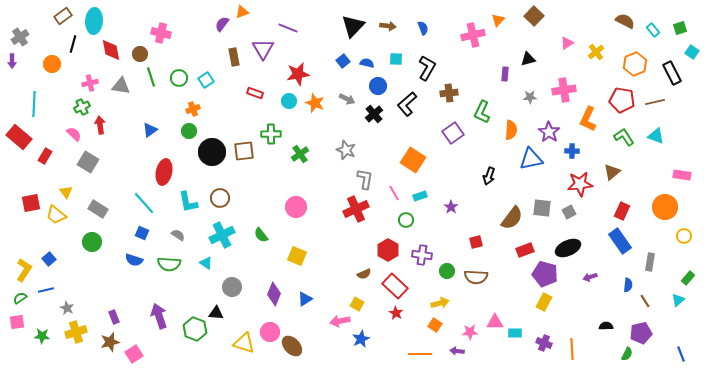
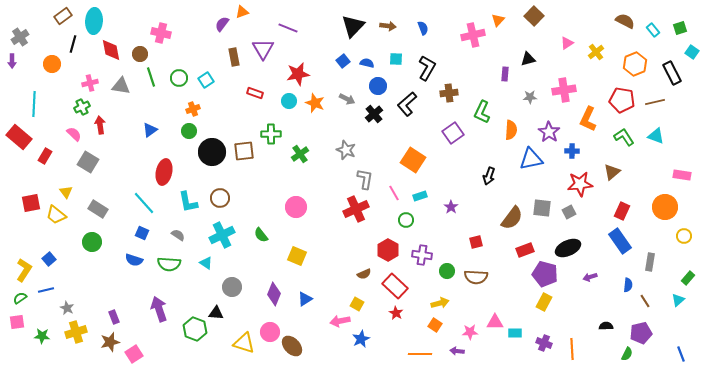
purple arrow at (159, 316): moved 7 px up
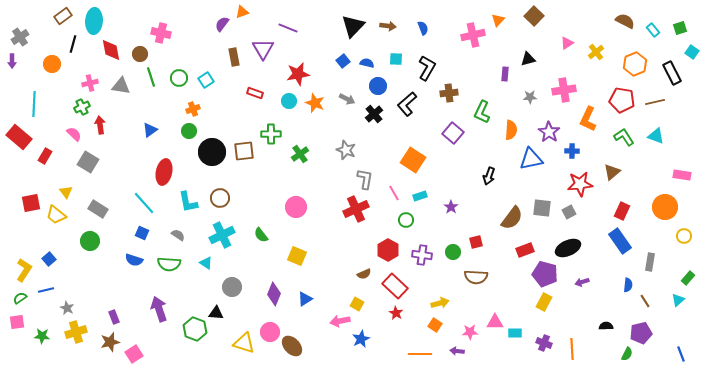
purple square at (453, 133): rotated 15 degrees counterclockwise
green circle at (92, 242): moved 2 px left, 1 px up
green circle at (447, 271): moved 6 px right, 19 px up
purple arrow at (590, 277): moved 8 px left, 5 px down
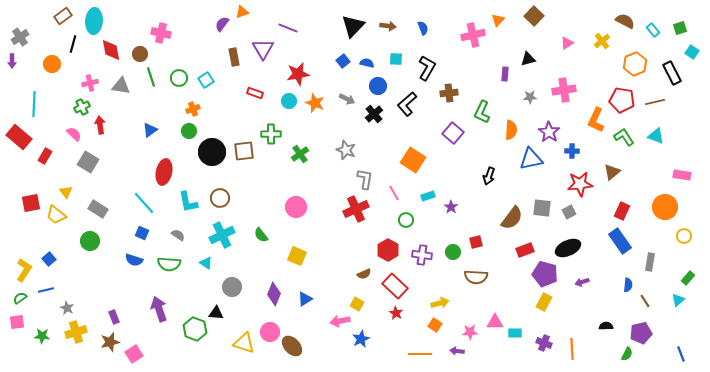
yellow cross at (596, 52): moved 6 px right, 11 px up
orange L-shape at (588, 119): moved 8 px right, 1 px down
cyan rectangle at (420, 196): moved 8 px right
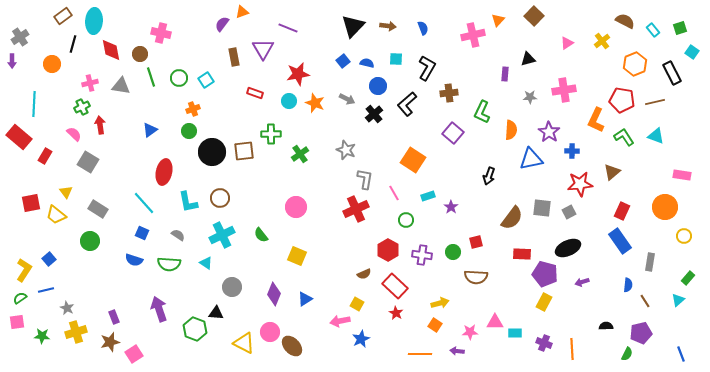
red rectangle at (525, 250): moved 3 px left, 4 px down; rotated 24 degrees clockwise
yellow triangle at (244, 343): rotated 10 degrees clockwise
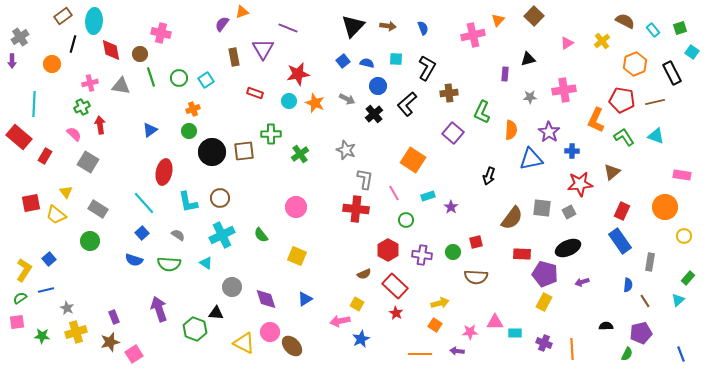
red cross at (356, 209): rotated 30 degrees clockwise
blue square at (142, 233): rotated 24 degrees clockwise
purple diamond at (274, 294): moved 8 px left, 5 px down; rotated 40 degrees counterclockwise
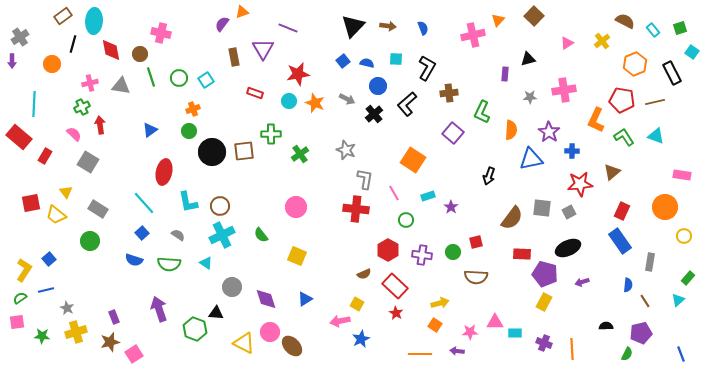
brown circle at (220, 198): moved 8 px down
